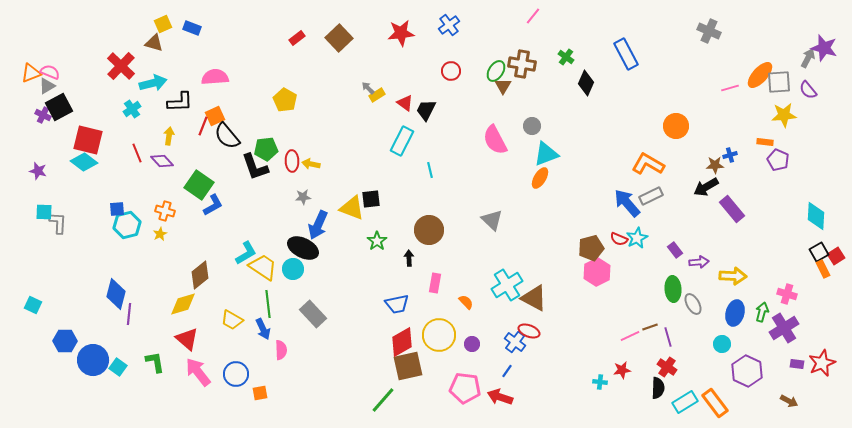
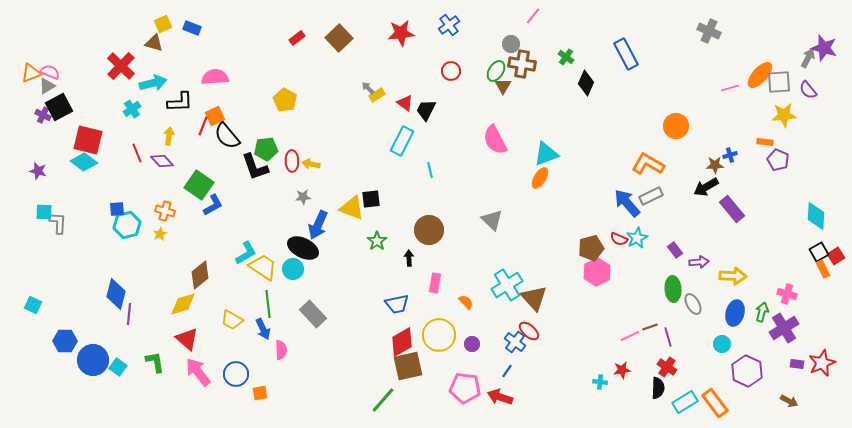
gray circle at (532, 126): moved 21 px left, 82 px up
brown triangle at (534, 298): rotated 20 degrees clockwise
red ellipse at (529, 331): rotated 20 degrees clockwise
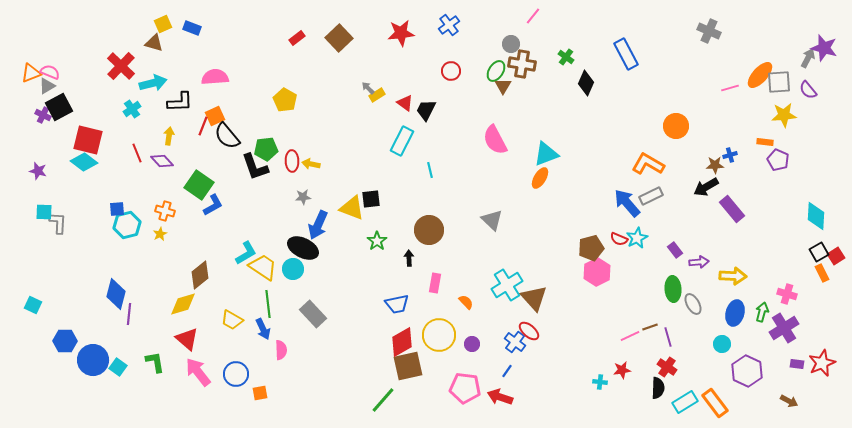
orange rectangle at (823, 269): moved 1 px left, 4 px down
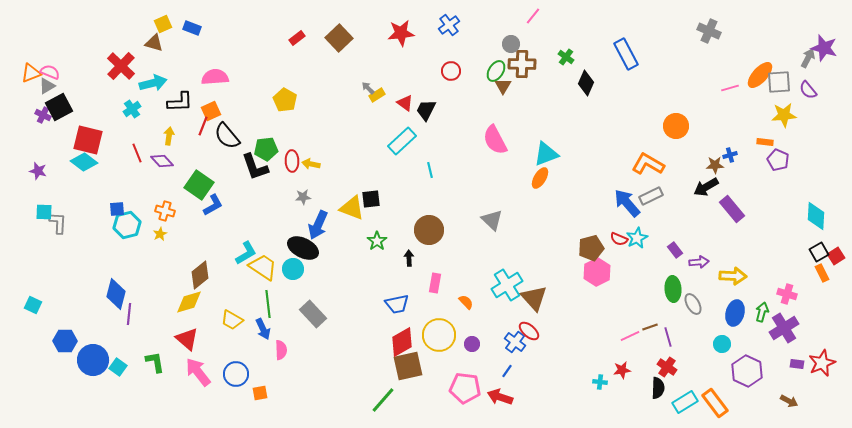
brown cross at (522, 64): rotated 8 degrees counterclockwise
orange square at (215, 116): moved 4 px left, 5 px up
cyan rectangle at (402, 141): rotated 20 degrees clockwise
yellow diamond at (183, 304): moved 6 px right, 2 px up
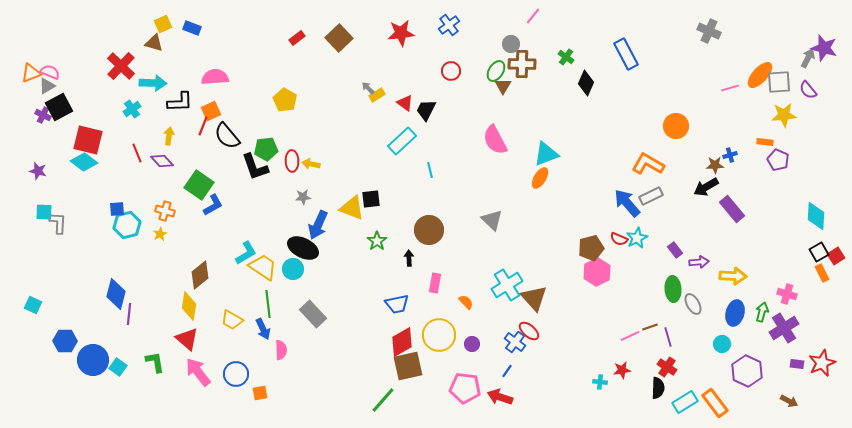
cyan arrow at (153, 83): rotated 16 degrees clockwise
yellow diamond at (189, 302): moved 4 px down; rotated 64 degrees counterclockwise
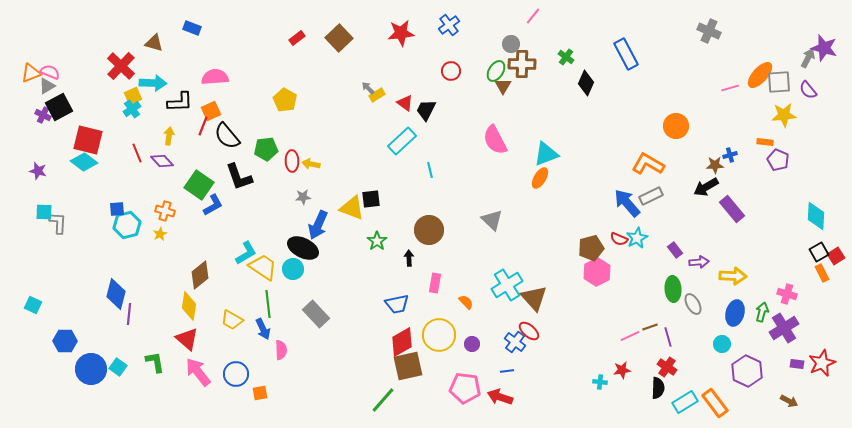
yellow square at (163, 24): moved 30 px left, 72 px down
black L-shape at (255, 167): moved 16 px left, 10 px down
gray rectangle at (313, 314): moved 3 px right
blue circle at (93, 360): moved 2 px left, 9 px down
blue line at (507, 371): rotated 48 degrees clockwise
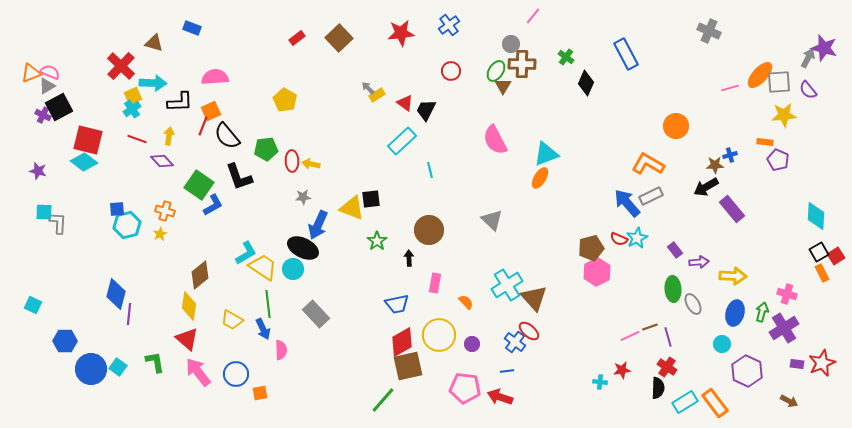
red line at (137, 153): moved 14 px up; rotated 48 degrees counterclockwise
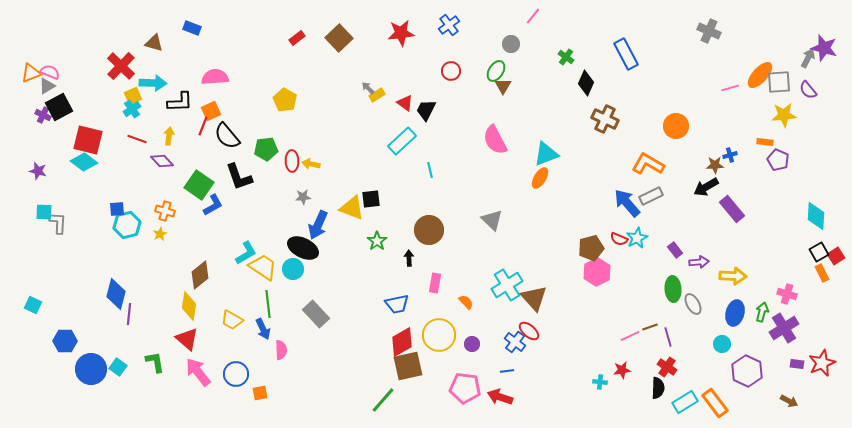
brown cross at (522, 64): moved 83 px right, 55 px down; rotated 24 degrees clockwise
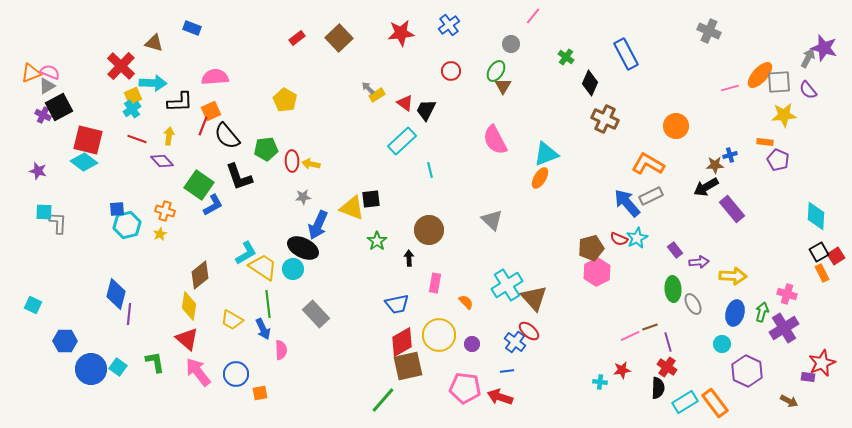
black diamond at (586, 83): moved 4 px right
purple line at (668, 337): moved 5 px down
purple rectangle at (797, 364): moved 11 px right, 13 px down
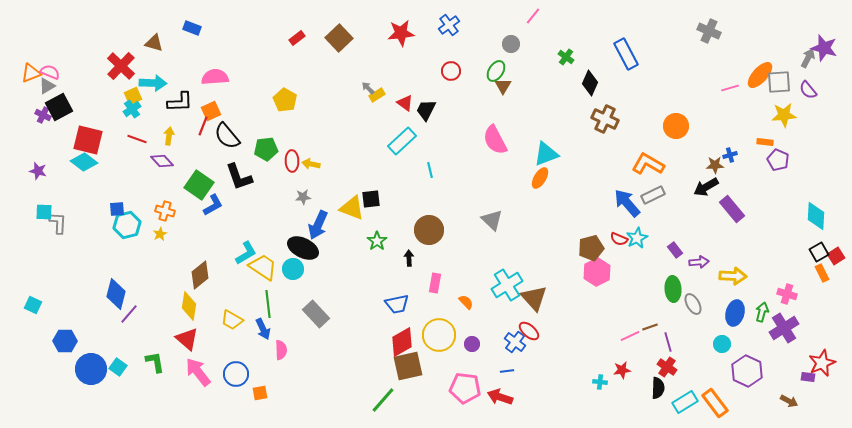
gray rectangle at (651, 196): moved 2 px right, 1 px up
purple line at (129, 314): rotated 35 degrees clockwise
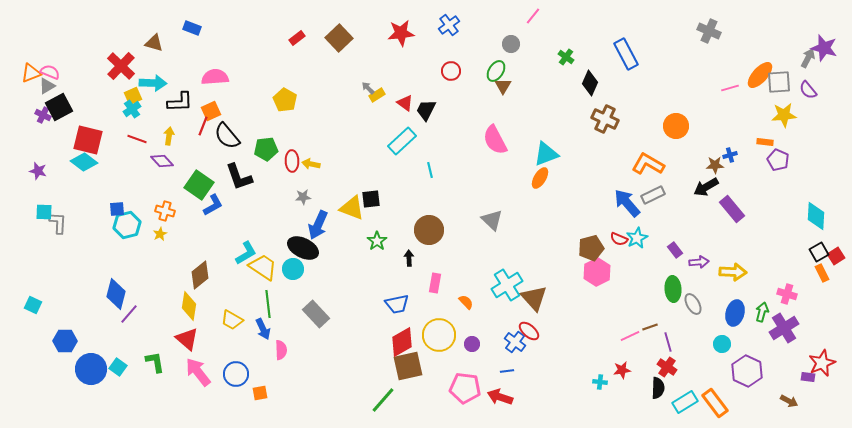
yellow arrow at (733, 276): moved 4 px up
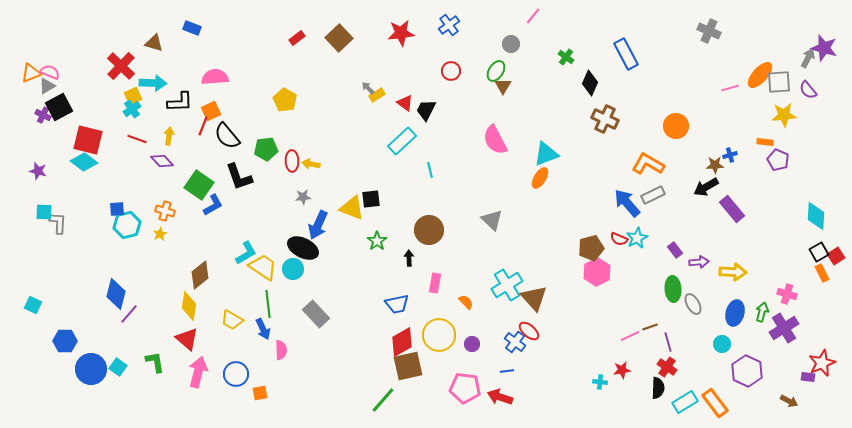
pink arrow at (198, 372): rotated 52 degrees clockwise
